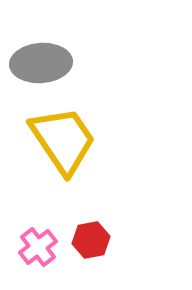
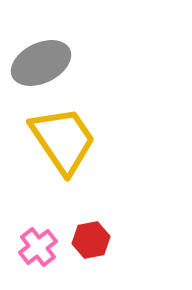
gray ellipse: rotated 22 degrees counterclockwise
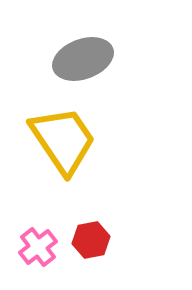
gray ellipse: moved 42 px right, 4 px up; rotated 6 degrees clockwise
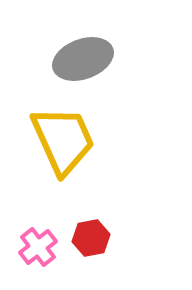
yellow trapezoid: rotated 10 degrees clockwise
red hexagon: moved 2 px up
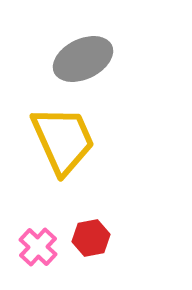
gray ellipse: rotated 6 degrees counterclockwise
pink cross: rotated 9 degrees counterclockwise
